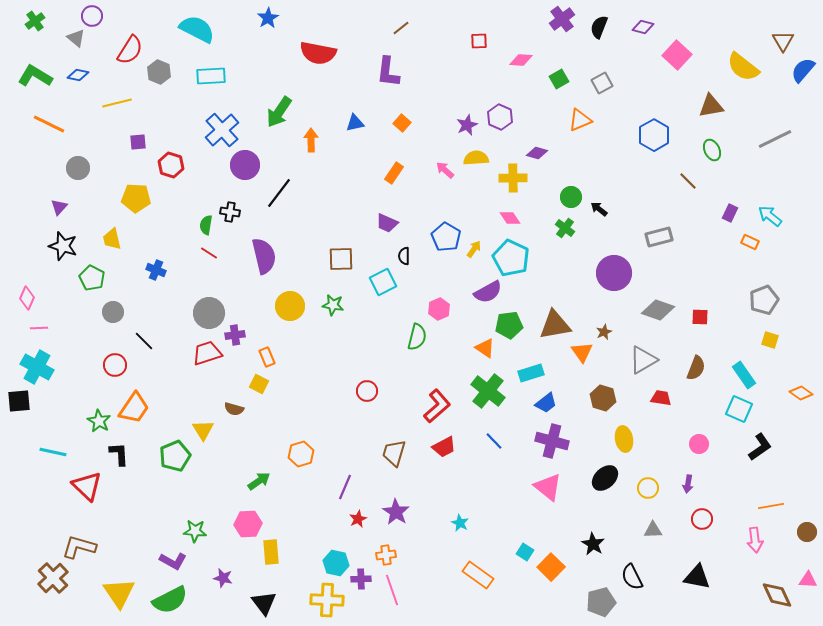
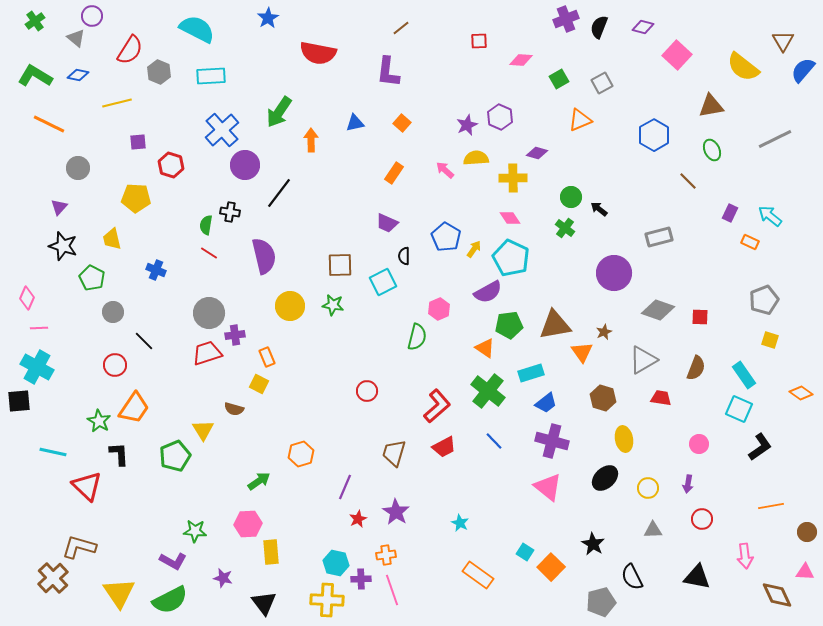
purple cross at (562, 19): moved 4 px right; rotated 15 degrees clockwise
brown square at (341, 259): moved 1 px left, 6 px down
pink arrow at (755, 540): moved 10 px left, 16 px down
pink triangle at (808, 580): moved 3 px left, 8 px up
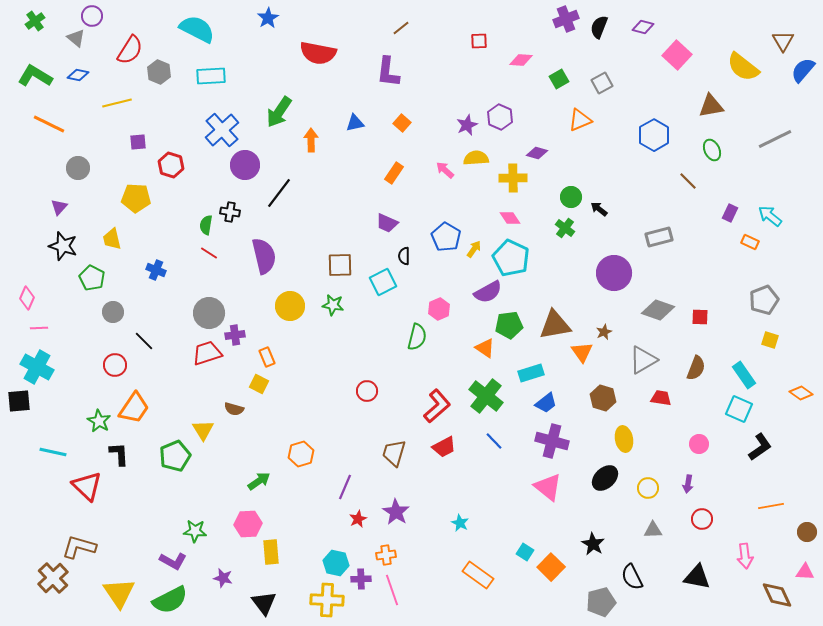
green cross at (488, 391): moved 2 px left, 5 px down
